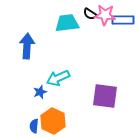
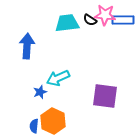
black semicircle: moved 6 px down
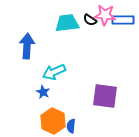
cyan arrow: moved 4 px left, 6 px up
blue star: moved 3 px right; rotated 24 degrees counterclockwise
blue semicircle: moved 37 px right
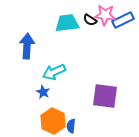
blue rectangle: rotated 25 degrees counterclockwise
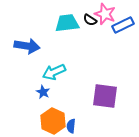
pink star: moved 1 px up; rotated 15 degrees clockwise
blue rectangle: moved 5 px down
blue arrow: rotated 95 degrees clockwise
